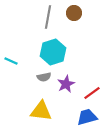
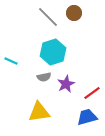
gray line: rotated 55 degrees counterclockwise
yellow triangle: moved 2 px left, 1 px down; rotated 15 degrees counterclockwise
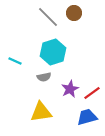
cyan line: moved 4 px right
purple star: moved 4 px right, 5 px down
yellow triangle: moved 2 px right
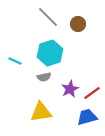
brown circle: moved 4 px right, 11 px down
cyan hexagon: moved 3 px left, 1 px down
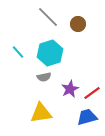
cyan line: moved 3 px right, 9 px up; rotated 24 degrees clockwise
yellow triangle: moved 1 px down
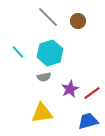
brown circle: moved 3 px up
yellow triangle: moved 1 px right
blue trapezoid: moved 1 px right, 4 px down
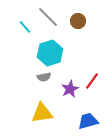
cyan line: moved 7 px right, 25 px up
red line: moved 12 px up; rotated 18 degrees counterclockwise
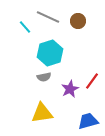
gray line: rotated 20 degrees counterclockwise
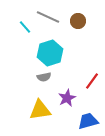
purple star: moved 3 px left, 9 px down
yellow triangle: moved 2 px left, 3 px up
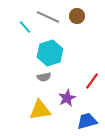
brown circle: moved 1 px left, 5 px up
blue trapezoid: moved 1 px left
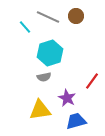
brown circle: moved 1 px left
purple star: rotated 18 degrees counterclockwise
blue trapezoid: moved 11 px left
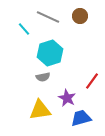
brown circle: moved 4 px right
cyan line: moved 1 px left, 2 px down
gray semicircle: moved 1 px left
blue trapezoid: moved 5 px right, 3 px up
